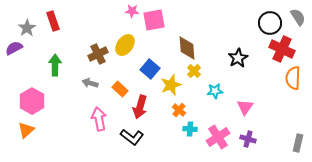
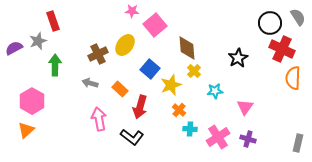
pink square: moved 1 px right, 5 px down; rotated 30 degrees counterclockwise
gray star: moved 11 px right, 13 px down; rotated 12 degrees clockwise
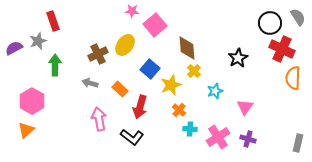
cyan star: rotated 14 degrees counterclockwise
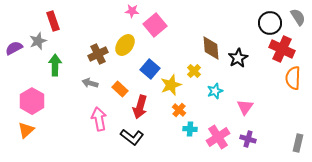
brown diamond: moved 24 px right
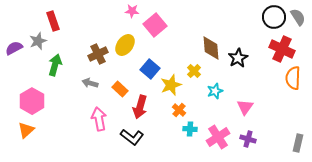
black circle: moved 4 px right, 6 px up
green arrow: rotated 15 degrees clockwise
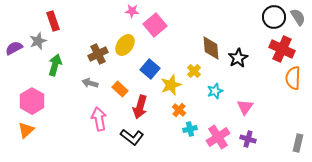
cyan cross: rotated 16 degrees counterclockwise
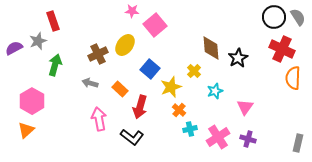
yellow star: moved 2 px down
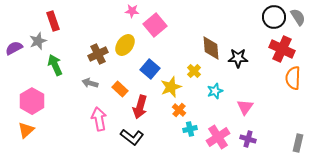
black star: rotated 30 degrees clockwise
green arrow: rotated 40 degrees counterclockwise
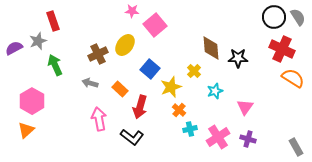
orange semicircle: rotated 120 degrees clockwise
gray rectangle: moved 2 px left, 4 px down; rotated 42 degrees counterclockwise
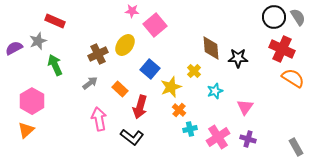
red rectangle: moved 2 px right; rotated 48 degrees counterclockwise
gray arrow: rotated 126 degrees clockwise
